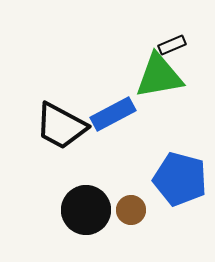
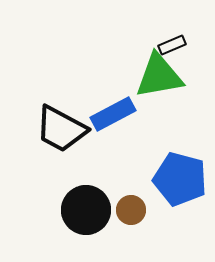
black trapezoid: moved 3 px down
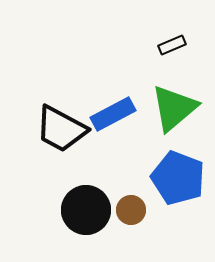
green triangle: moved 15 px right, 32 px down; rotated 30 degrees counterclockwise
blue pentagon: moved 2 px left, 1 px up; rotated 6 degrees clockwise
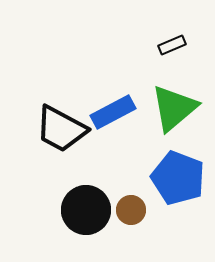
blue rectangle: moved 2 px up
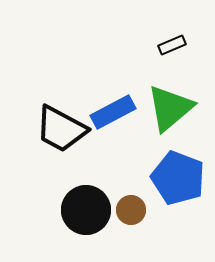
green triangle: moved 4 px left
